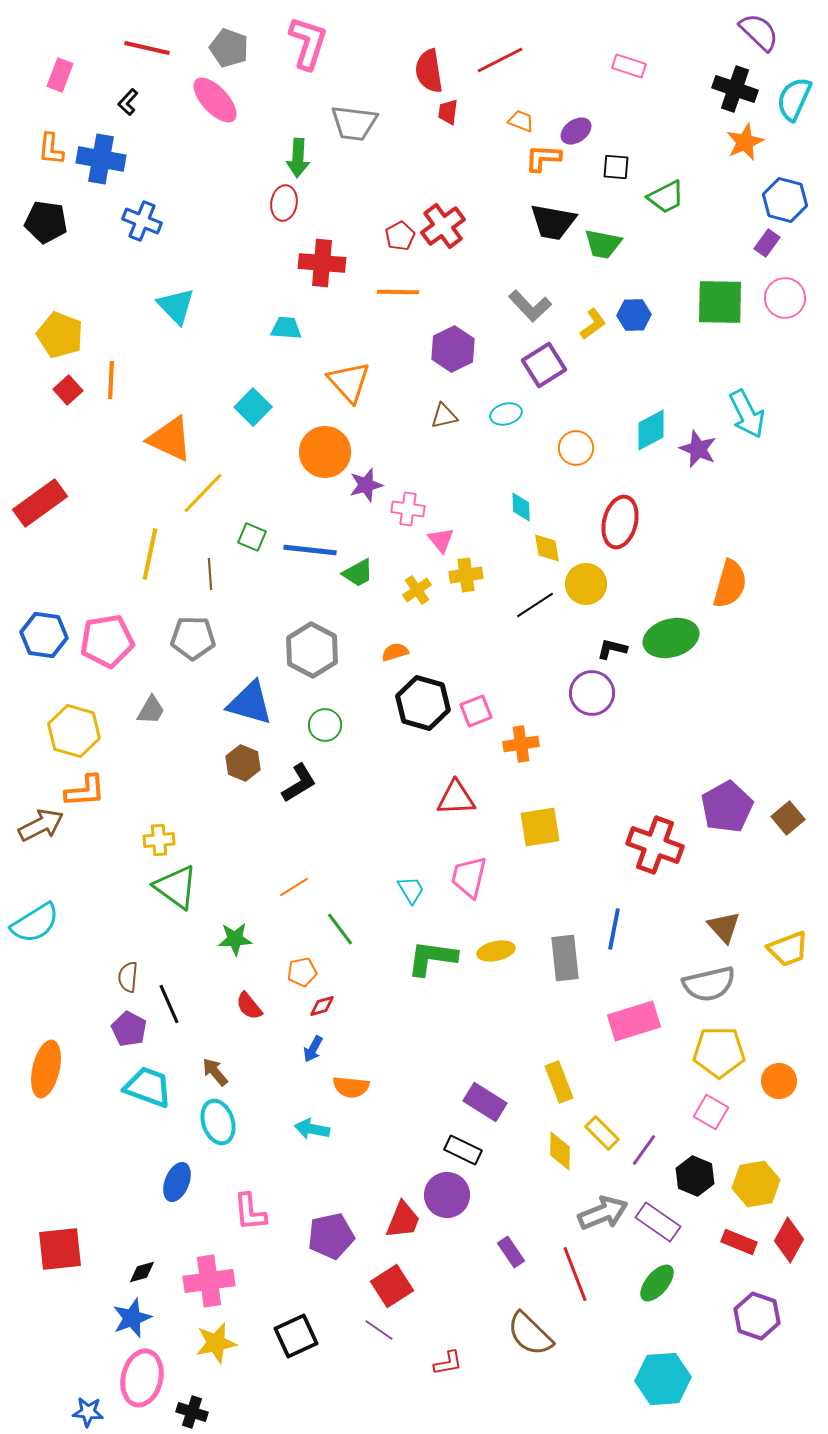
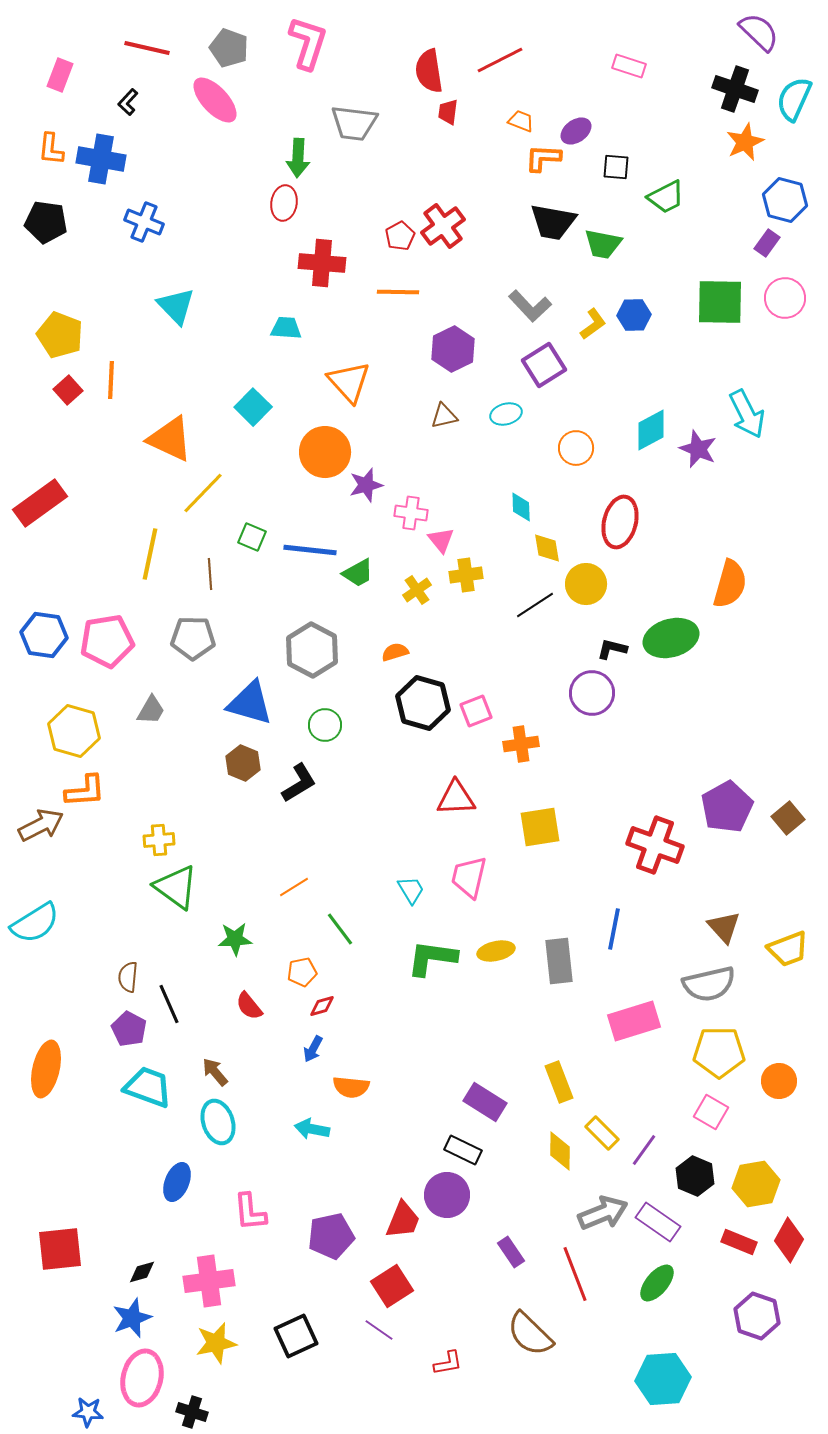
blue cross at (142, 221): moved 2 px right, 1 px down
pink cross at (408, 509): moved 3 px right, 4 px down
gray rectangle at (565, 958): moved 6 px left, 3 px down
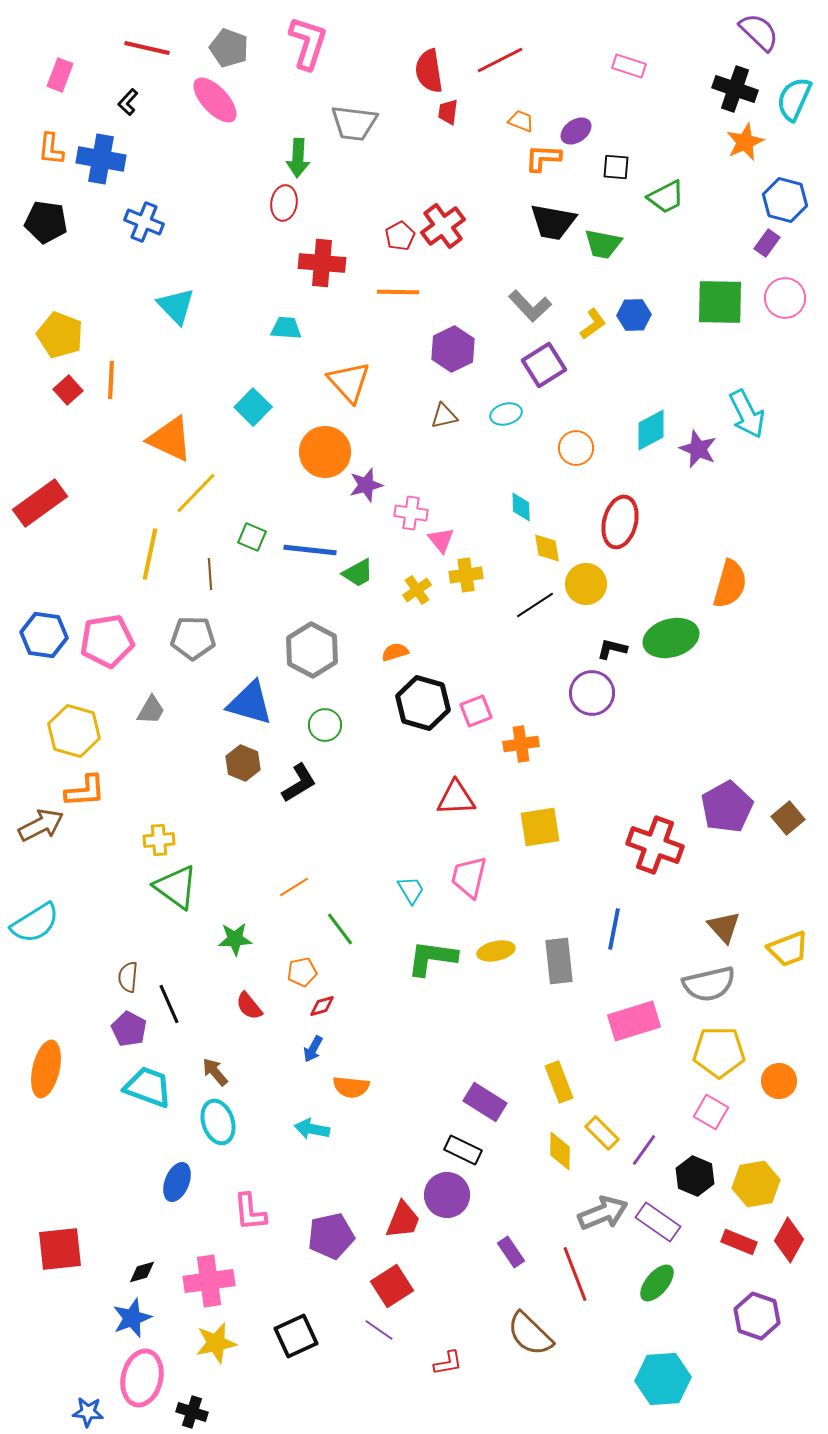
yellow line at (203, 493): moved 7 px left
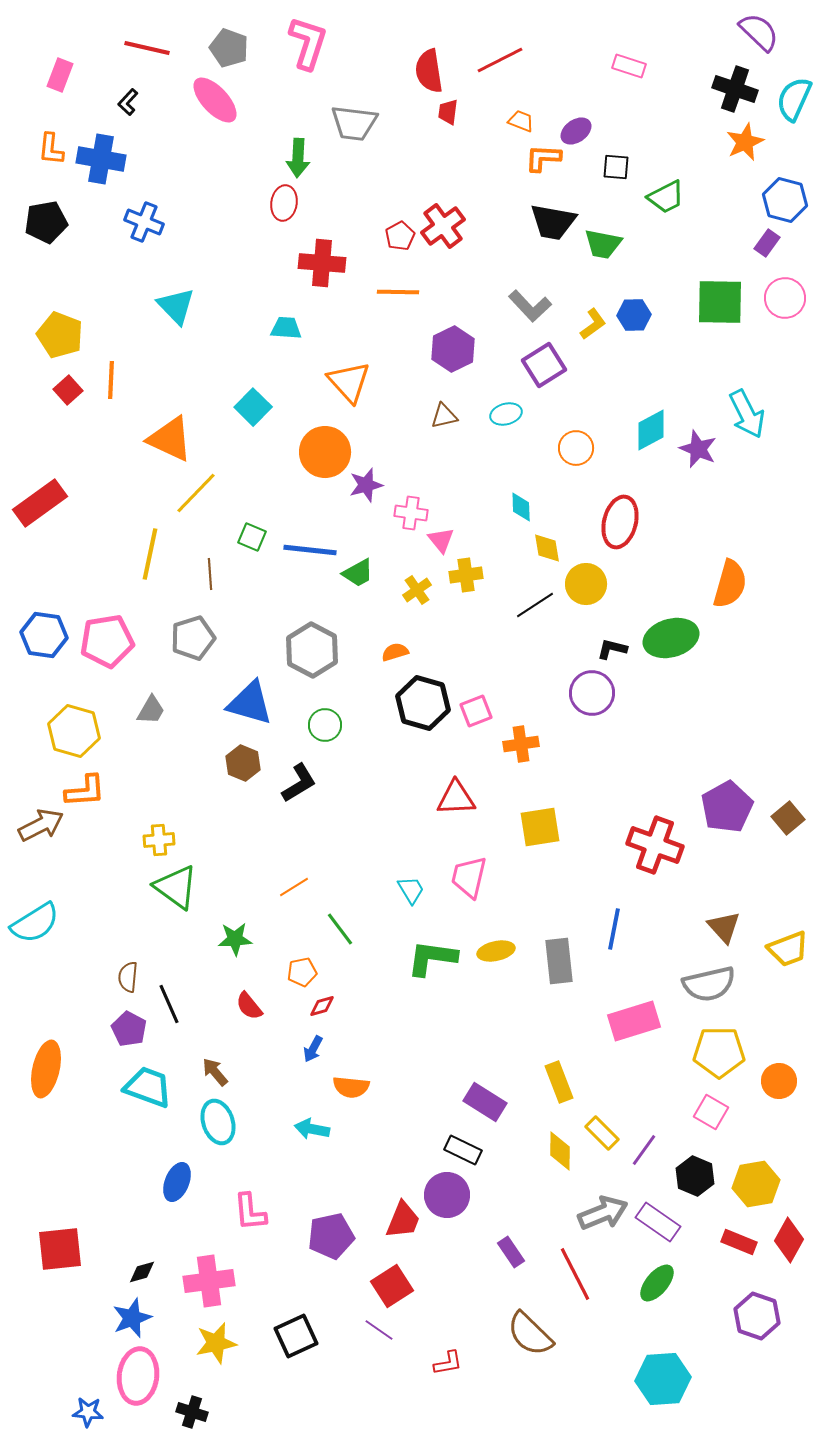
black pentagon at (46, 222): rotated 18 degrees counterclockwise
gray pentagon at (193, 638): rotated 18 degrees counterclockwise
red line at (575, 1274): rotated 6 degrees counterclockwise
pink ellipse at (142, 1378): moved 4 px left, 2 px up; rotated 6 degrees counterclockwise
